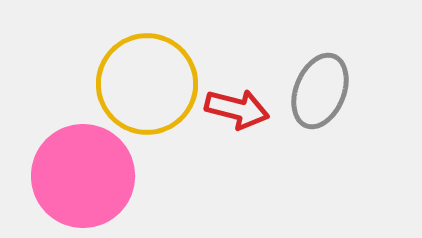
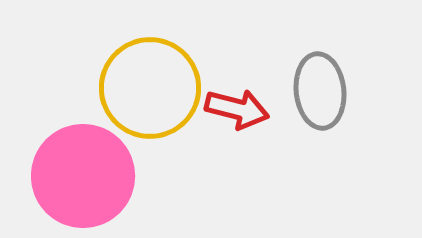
yellow circle: moved 3 px right, 4 px down
gray ellipse: rotated 28 degrees counterclockwise
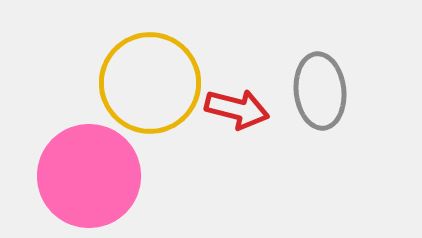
yellow circle: moved 5 px up
pink circle: moved 6 px right
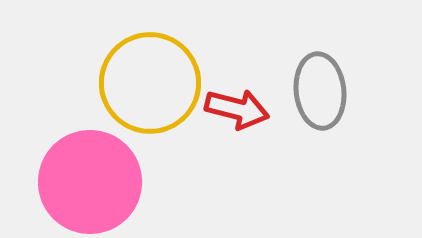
pink circle: moved 1 px right, 6 px down
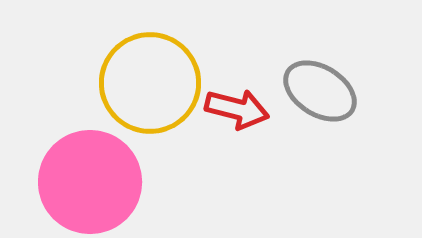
gray ellipse: rotated 52 degrees counterclockwise
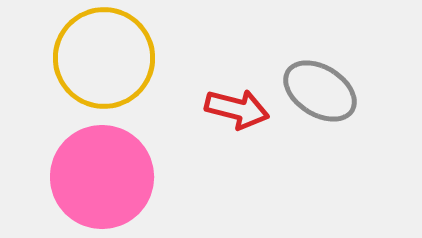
yellow circle: moved 46 px left, 25 px up
pink circle: moved 12 px right, 5 px up
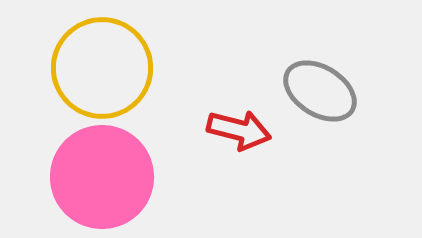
yellow circle: moved 2 px left, 10 px down
red arrow: moved 2 px right, 21 px down
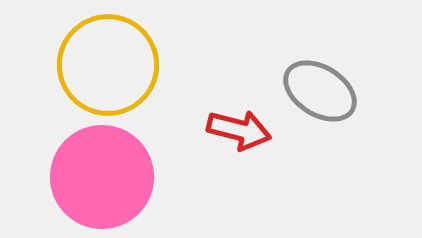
yellow circle: moved 6 px right, 3 px up
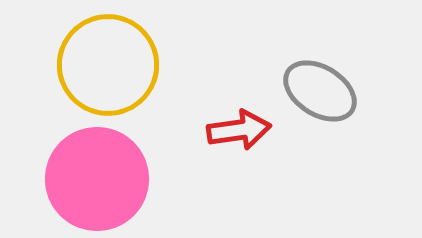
red arrow: rotated 22 degrees counterclockwise
pink circle: moved 5 px left, 2 px down
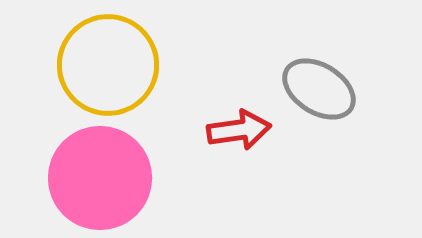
gray ellipse: moved 1 px left, 2 px up
pink circle: moved 3 px right, 1 px up
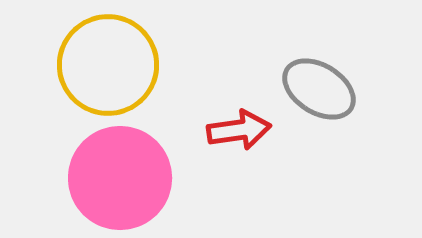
pink circle: moved 20 px right
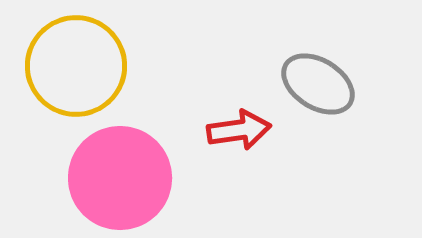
yellow circle: moved 32 px left, 1 px down
gray ellipse: moved 1 px left, 5 px up
